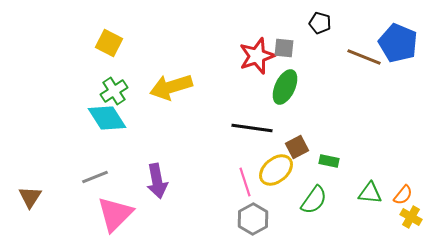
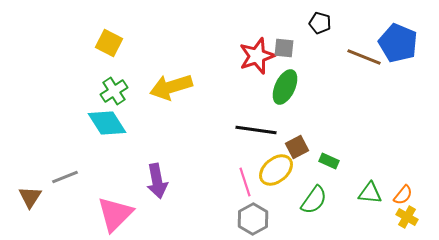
cyan diamond: moved 5 px down
black line: moved 4 px right, 2 px down
green rectangle: rotated 12 degrees clockwise
gray line: moved 30 px left
yellow cross: moved 4 px left
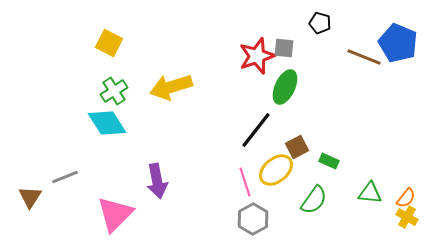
black line: rotated 60 degrees counterclockwise
orange semicircle: moved 3 px right, 3 px down
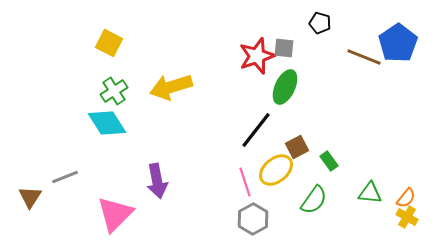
blue pentagon: rotated 15 degrees clockwise
green rectangle: rotated 30 degrees clockwise
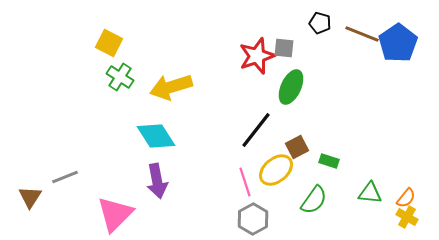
brown line: moved 2 px left, 23 px up
green ellipse: moved 6 px right
green cross: moved 6 px right, 14 px up; rotated 24 degrees counterclockwise
cyan diamond: moved 49 px right, 13 px down
green rectangle: rotated 36 degrees counterclockwise
